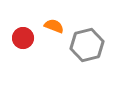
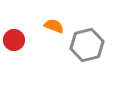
red circle: moved 9 px left, 2 px down
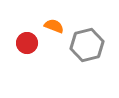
red circle: moved 13 px right, 3 px down
